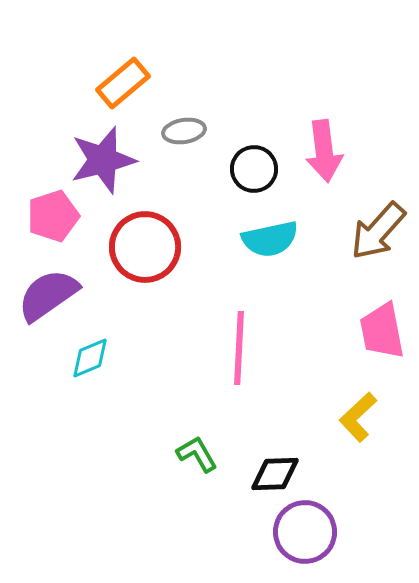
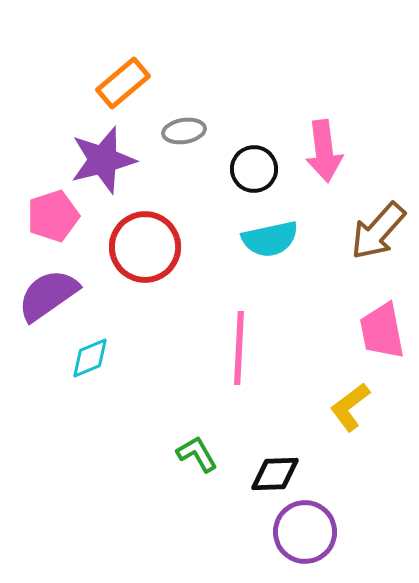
yellow L-shape: moved 8 px left, 10 px up; rotated 6 degrees clockwise
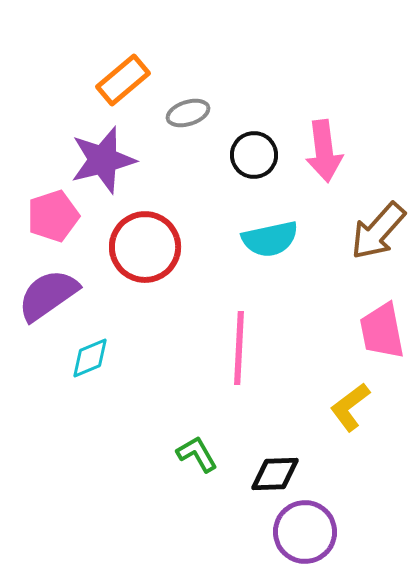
orange rectangle: moved 3 px up
gray ellipse: moved 4 px right, 18 px up; rotated 9 degrees counterclockwise
black circle: moved 14 px up
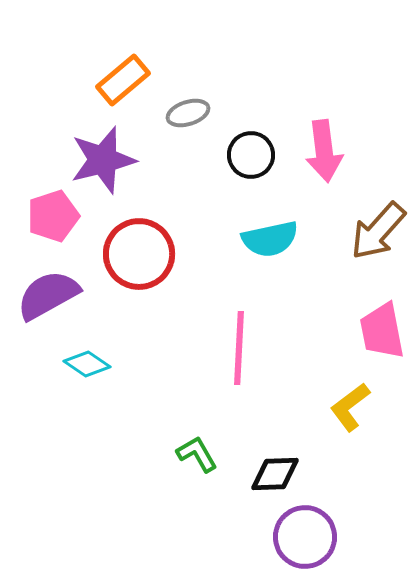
black circle: moved 3 px left
red circle: moved 6 px left, 7 px down
purple semicircle: rotated 6 degrees clockwise
cyan diamond: moved 3 px left, 6 px down; rotated 57 degrees clockwise
purple circle: moved 5 px down
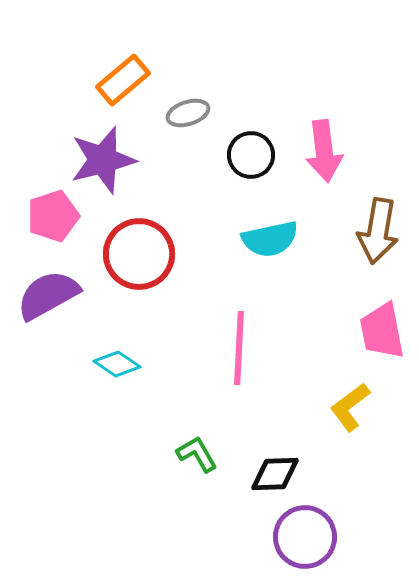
brown arrow: rotated 32 degrees counterclockwise
cyan diamond: moved 30 px right
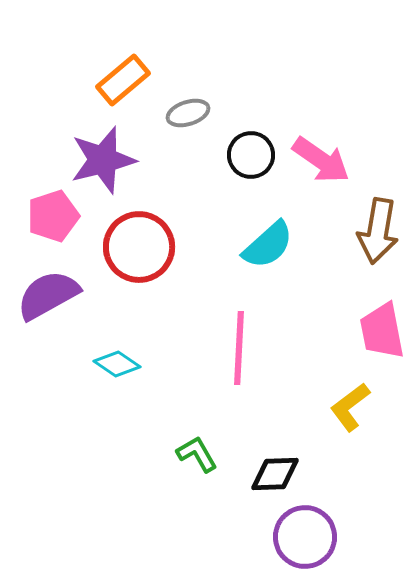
pink arrow: moved 3 px left, 9 px down; rotated 48 degrees counterclockwise
cyan semicircle: moved 2 px left, 6 px down; rotated 30 degrees counterclockwise
red circle: moved 7 px up
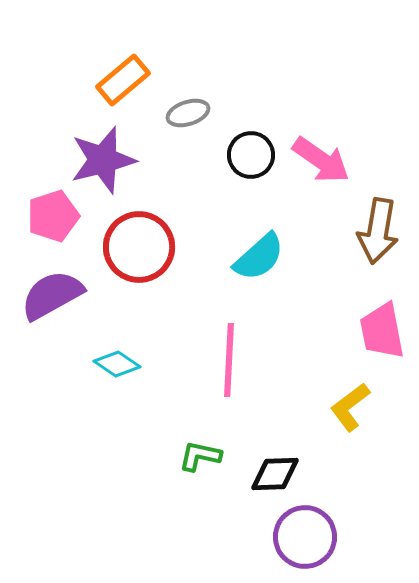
cyan semicircle: moved 9 px left, 12 px down
purple semicircle: moved 4 px right
pink line: moved 10 px left, 12 px down
green L-shape: moved 3 px right, 2 px down; rotated 48 degrees counterclockwise
